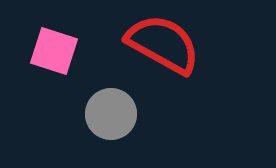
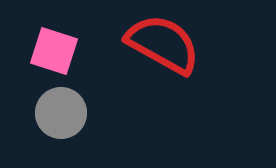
gray circle: moved 50 px left, 1 px up
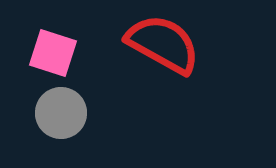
pink square: moved 1 px left, 2 px down
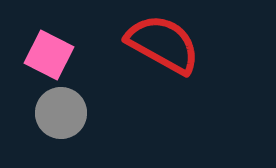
pink square: moved 4 px left, 2 px down; rotated 9 degrees clockwise
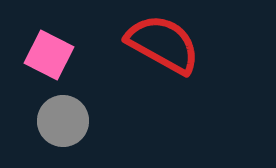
gray circle: moved 2 px right, 8 px down
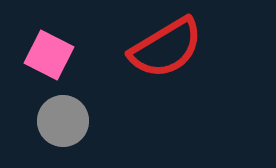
red semicircle: moved 3 px right, 4 px down; rotated 120 degrees clockwise
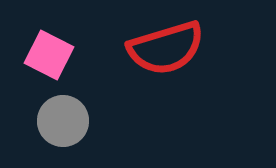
red semicircle: rotated 14 degrees clockwise
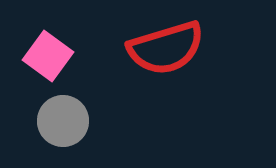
pink square: moved 1 px left, 1 px down; rotated 9 degrees clockwise
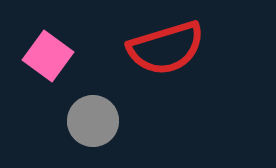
gray circle: moved 30 px right
